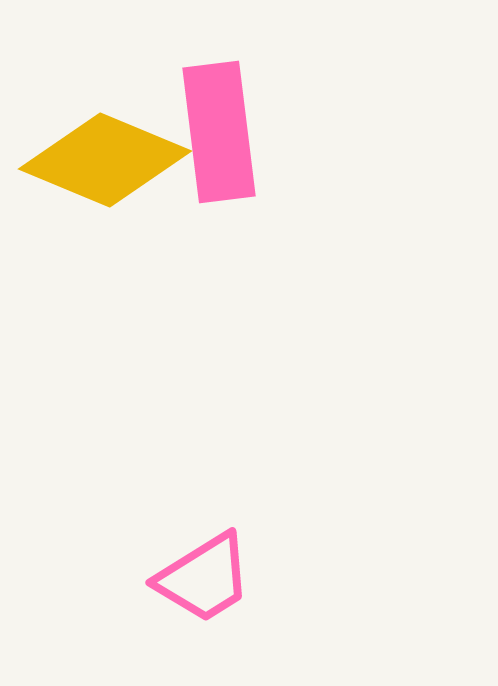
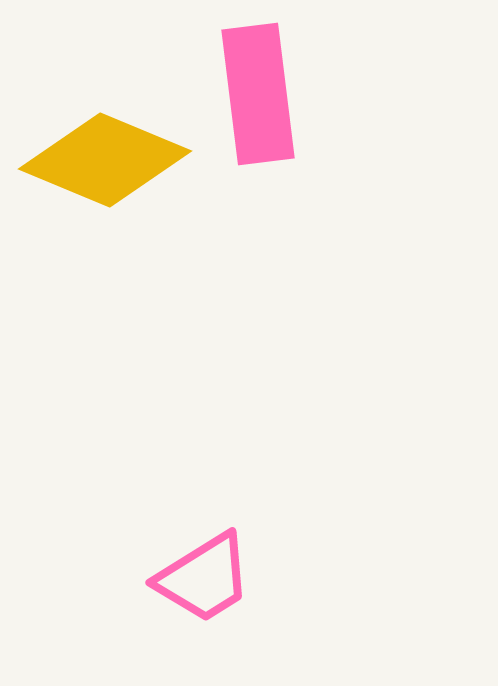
pink rectangle: moved 39 px right, 38 px up
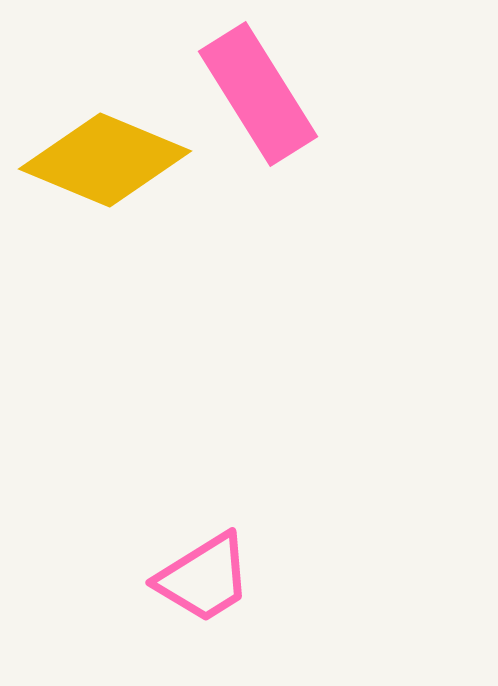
pink rectangle: rotated 25 degrees counterclockwise
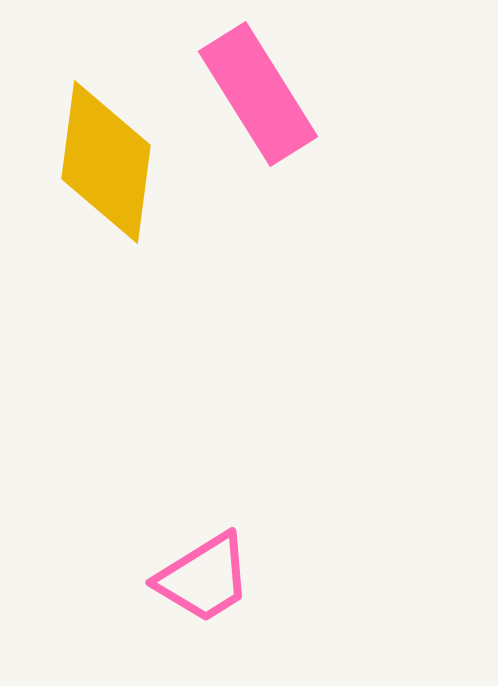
yellow diamond: moved 1 px right, 2 px down; rotated 75 degrees clockwise
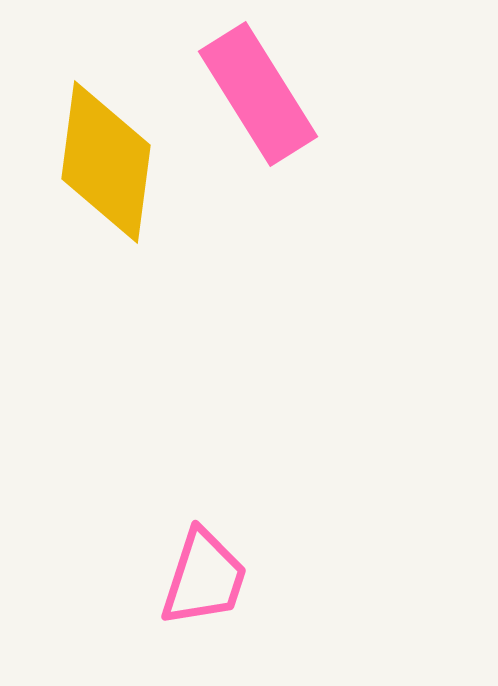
pink trapezoid: rotated 40 degrees counterclockwise
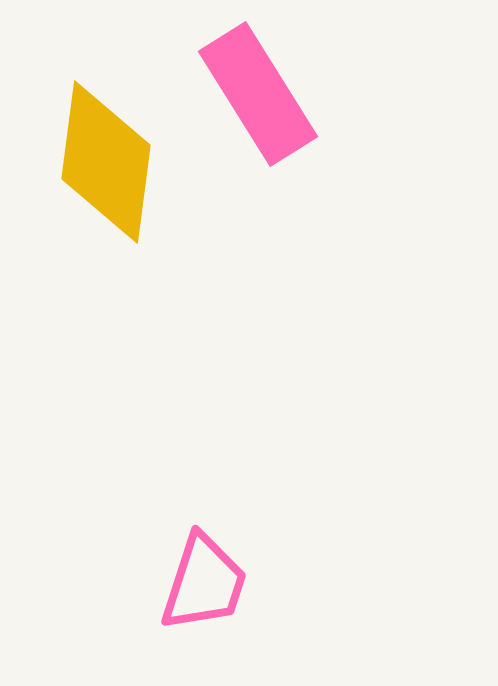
pink trapezoid: moved 5 px down
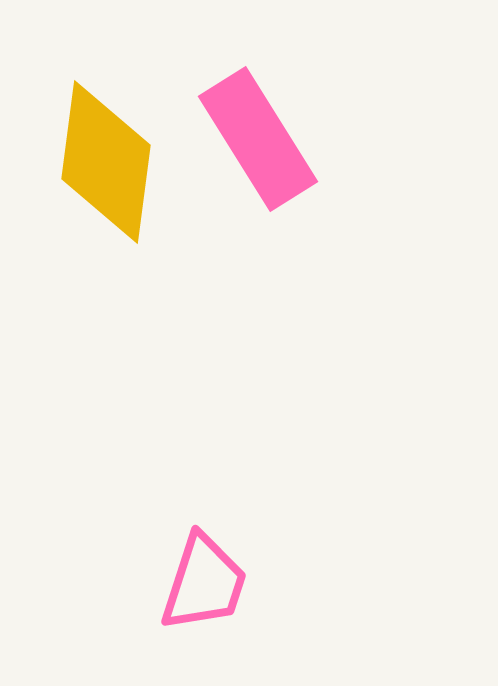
pink rectangle: moved 45 px down
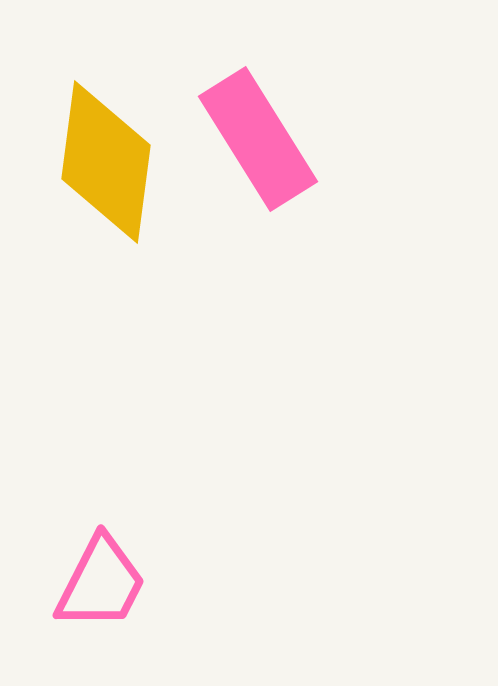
pink trapezoid: moved 103 px left; rotated 9 degrees clockwise
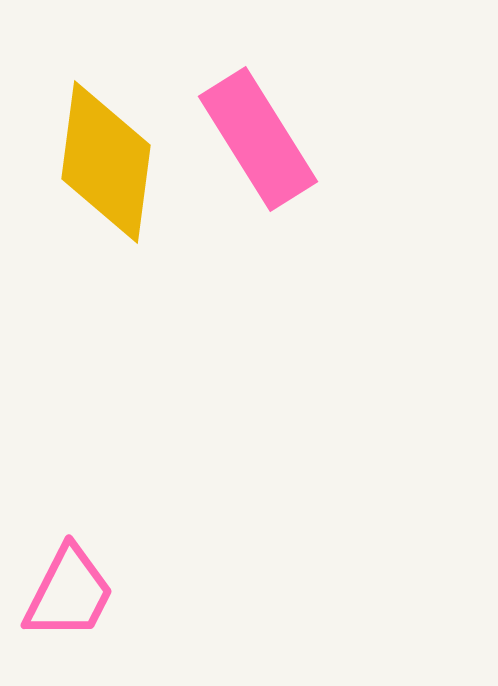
pink trapezoid: moved 32 px left, 10 px down
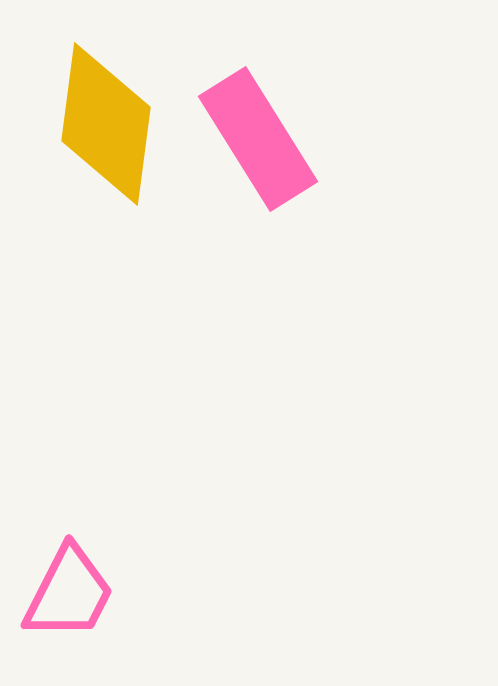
yellow diamond: moved 38 px up
